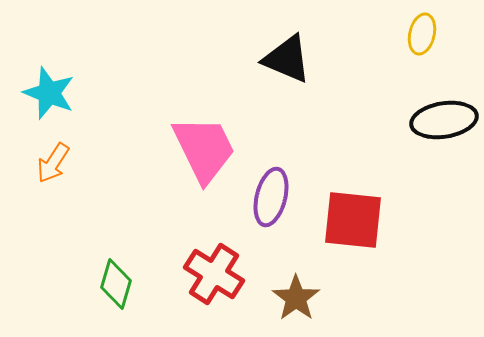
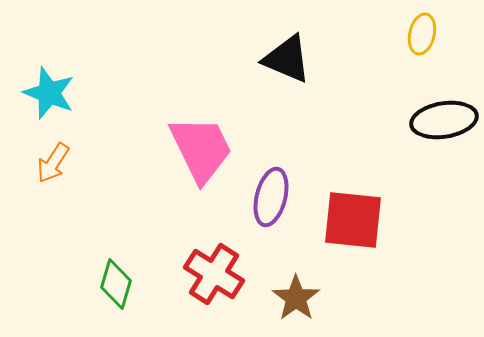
pink trapezoid: moved 3 px left
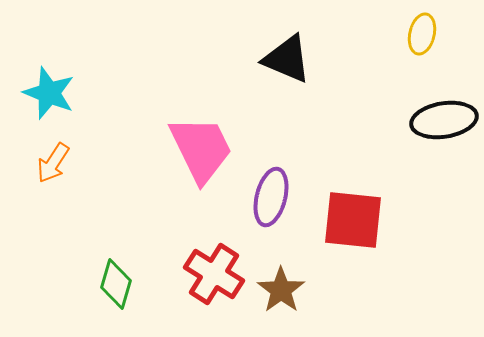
brown star: moved 15 px left, 8 px up
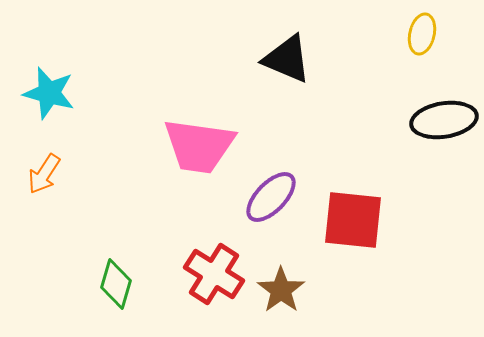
cyan star: rotated 6 degrees counterclockwise
pink trapezoid: moved 2 px left, 3 px up; rotated 124 degrees clockwise
orange arrow: moved 9 px left, 11 px down
purple ellipse: rotated 30 degrees clockwise
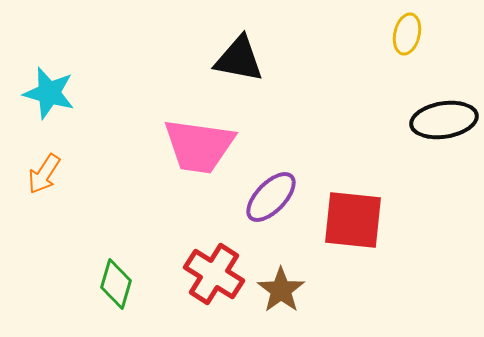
yellow ellipse: moved 15 px left
black triangle: moved 48 px left; rotated 12 degrees counterclockwise
